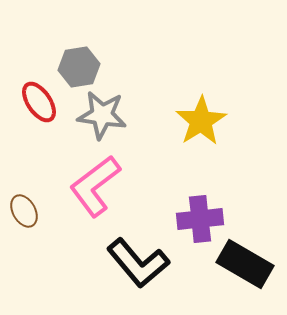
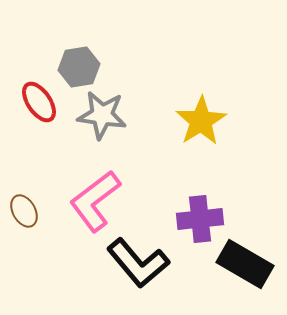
pink L-shape: moved 15 px down
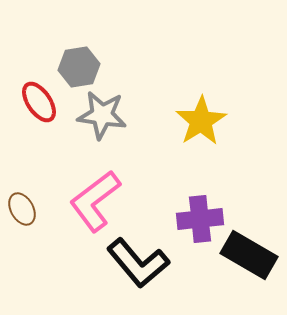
brown ellipse: moved 2 px left, 2 px up
black rectangle: moved 4 px right, 9 px up
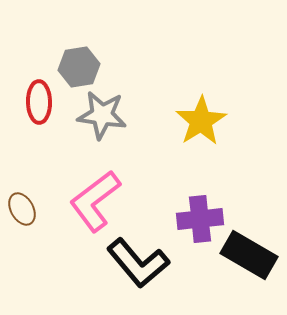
red ellipse: rotated 33 degrees clockwise
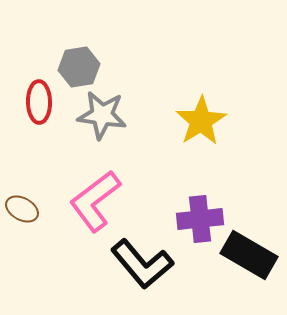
brown ellipse: rotated 32 degrees counterclockwise
black L-shape: moved 4 px right, 1 px down
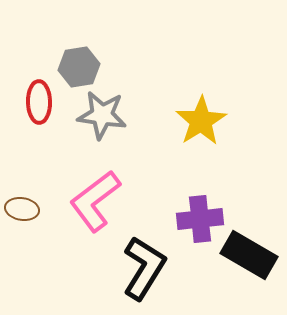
brown ellipse: rotated 20 degrees counterclockwise
black L-shape: moved 2 px right, 4 px down; rotated 108 degrees counterclockwise
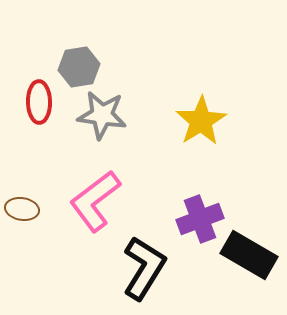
purple cross: rotated 15 degrees counterclockwise
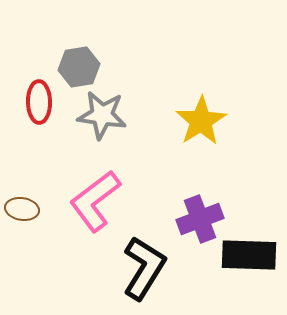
black rectangle: rotated 28 degrees counterclockwise
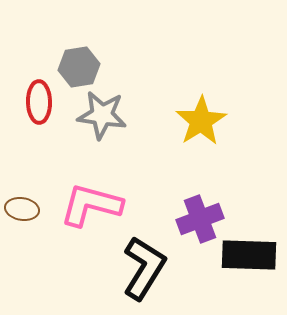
pink L-shape: moved 4 px left, 4 px down; rotated 52 degrees clockwise
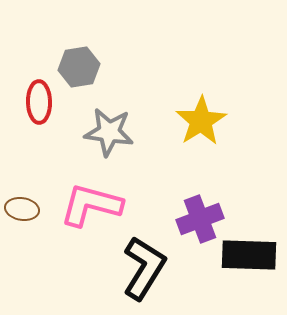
gray star: moved 7 px right, 17 px down
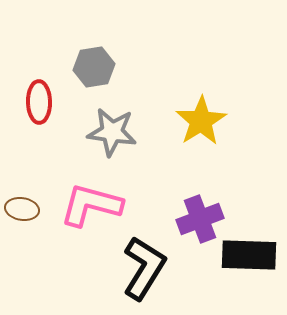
gray hexagon: moved 15 px right
gray star: moved 3 px right
